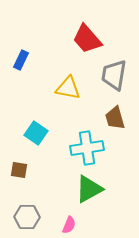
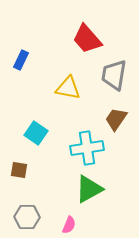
brown trapezoid: moved 1 px right, 1 px down; rotated 50 degrees clockwise
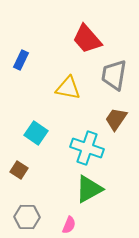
cyan cross: rotated 28 degrees clockwise
brown square: rotated 24 degrees clockwise
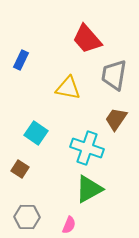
brown square: moved 1 px right, 1 px up
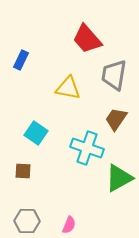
brown square: moved 3 px right, 2 px down; rotated 30 degrees counterclockwise
green triangle: moved 30 px right, 11 px up
gray hexagon: moved 4 px down
